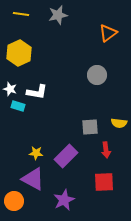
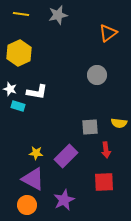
orange circle: moved 13 px right, 4 px down
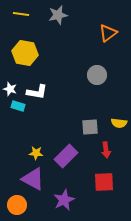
yellow hexagon: moved 6 px right; rotated 25 degrees counterclockwise
orange circle: moved 10 px left
